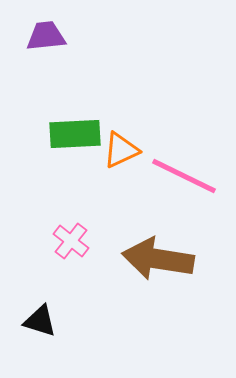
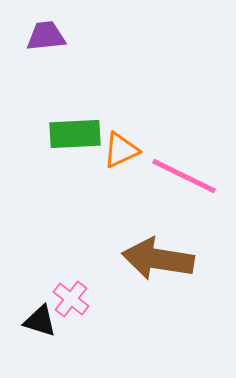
pink cross: moved 58 px down
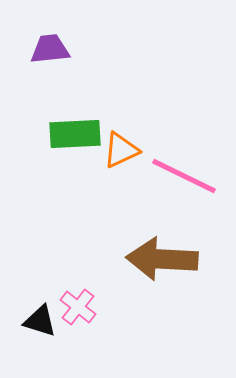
purple trapezoid: moved 4 px right, 13 px down
brown arrow: moved 4 px right; rotated 6 degrees counterclockwise
pink cross: moved 7 px right, 8 px down
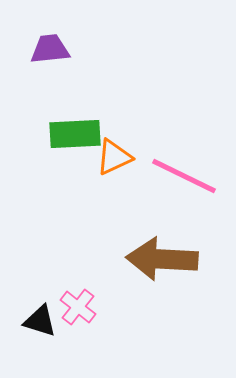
orange triangle: moved 7 px left, 7 px down
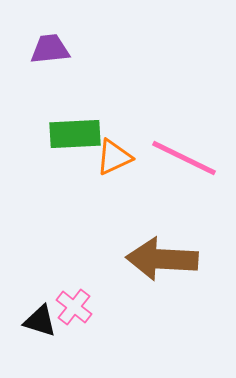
pink line: moved 18 px up
pink cross: moved 4 px left
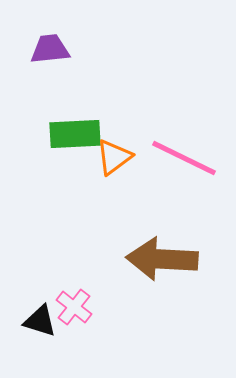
orange triangle: rotated 12 degrees counterclockwise
